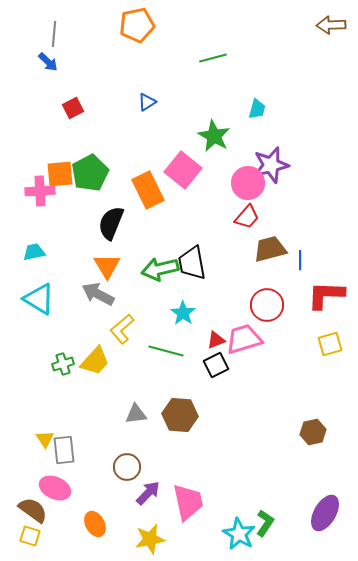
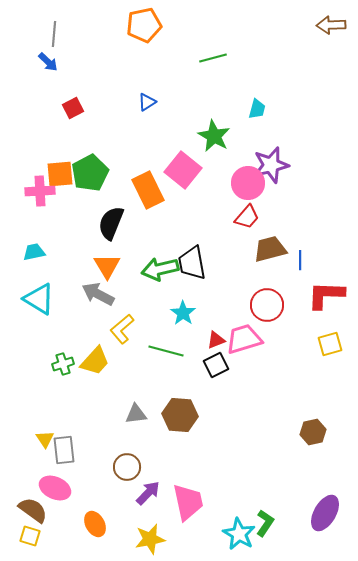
orange pentagon at (137, 25): moved 7 px right
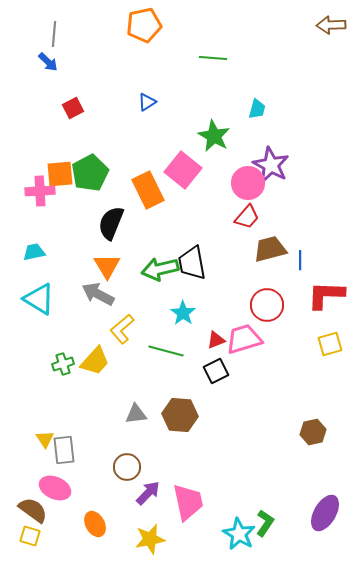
green line at (213, 58): rotated 20 degrees clockwise
purple star at (271, 165): rotated 30 degrees counterclockwise
black square at (216, 365): moved 6 px down
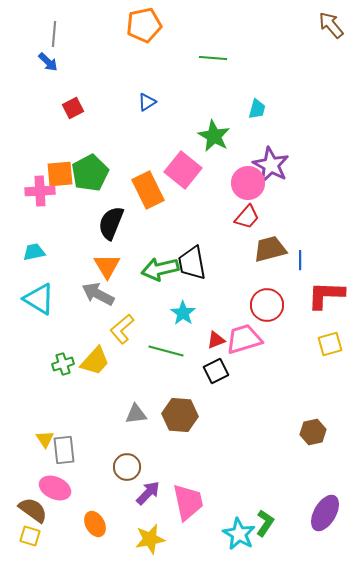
brown arrow at (331, 25): rotated 52 degrees clockwise
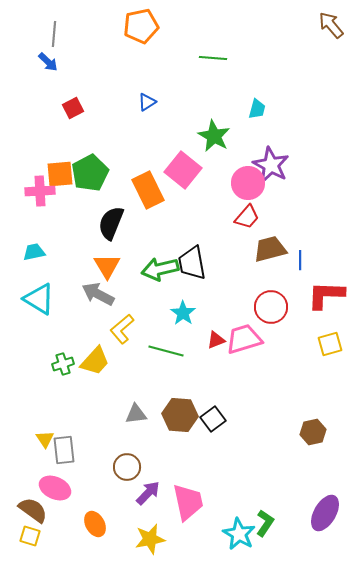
orange pentagon at (144, 25): moved 3 px left, 1 px down
red circle at (267, 305): moved 4 px right, 2 px down
black square at (216, 371): moved 3 px left, 48 px down; rotated 10 degrees counterclockwise
